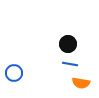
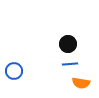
blue line: rotated 14 degrees counterclockwise
blue circle: moved 2 px up
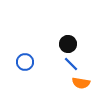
blue line: moved 1 px right; rotated 49 degrees clockwise
blue circle: moved 11 px right, 9 px up
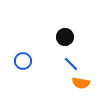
black circle: moved 3 px left, 7 px up
blue circle: moved 2 px left, 1 px up
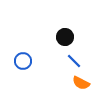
blue line: moved 3 px right, 3 px up
orange semicircle: rotated 18 degrees clockwise
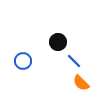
black circle: moved 7 px left, 5 px down
orange semicircle: rotated 18 degrees clockwise
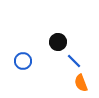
orange semicircle: rotated 24 degrees clockwise
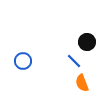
black circle: moved 29 px right
orange semicircle: moved 1 px right
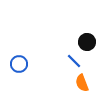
blue circle: moved 4 px left, 3 px down
